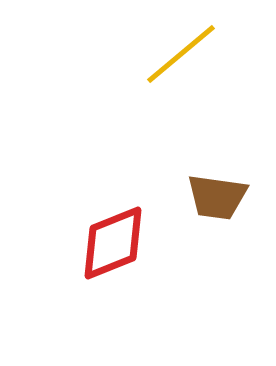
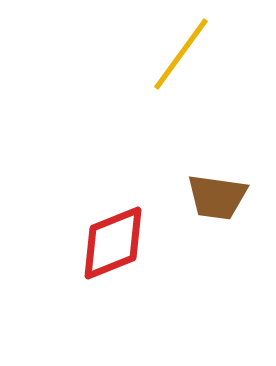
yellow line: rotated 14 degrees counterclockwise
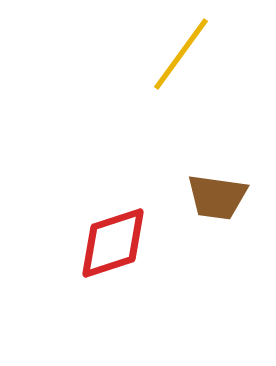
red diamond: rotated 4 degrees clockwise
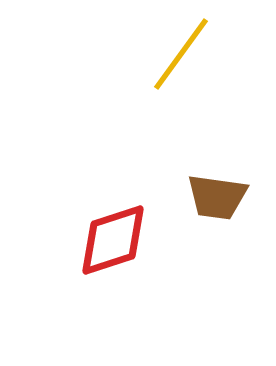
red diamond: moved 3 px up
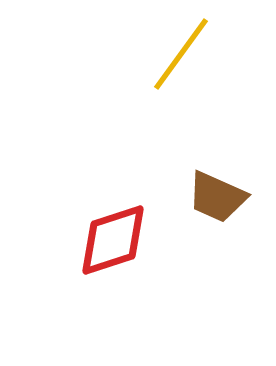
brown trapezoid: rotated 16 degrees clockwise
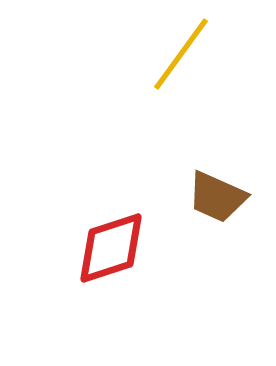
red diamond: moved 2 px left, 8 px down
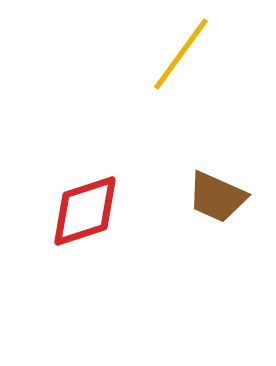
red diamond: moved 26 px left, 37 px up
